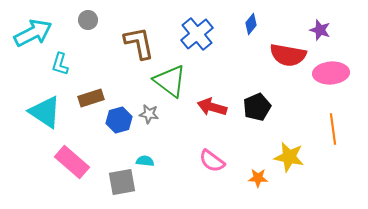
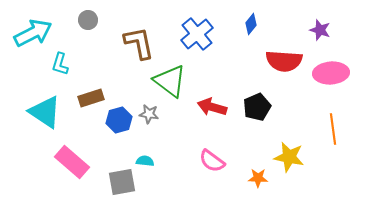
red semicircle: moved 4 px left, 6 px down; rotated 6 degrees counterclockwise
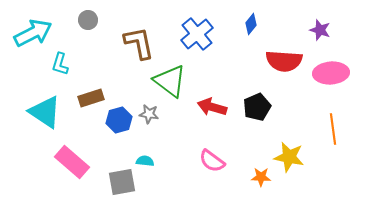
orange star: moved 3 px right, 1 px up
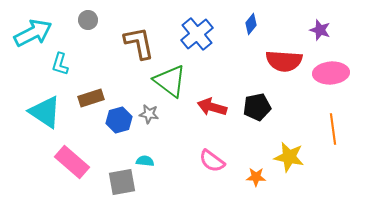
black pentagon: rotated 12 degrees clockwise
orange star: moved 5 px left
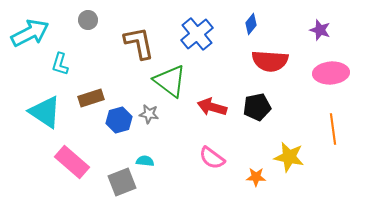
cyan arrow: moved 3 px left
red semicircle: moved 14 px left
pink semicircle: moved 3 px up
gray square: rotated 12 degrees counterclockwise
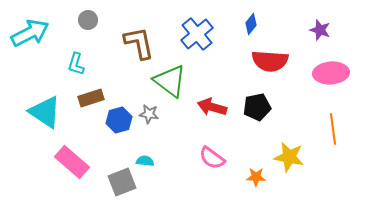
cyan L-shape: moved 16 px right
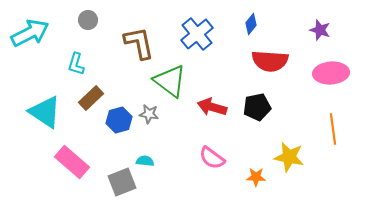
brown rectangle: rotated 25 degrees counterclockwise
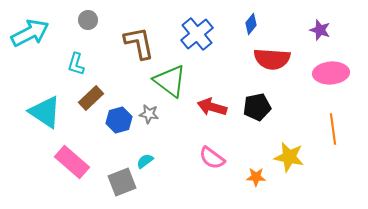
red semicircle: moved 2 px right, 2 px up
cyan semicircle: rotated 42 degrees counterclockwise
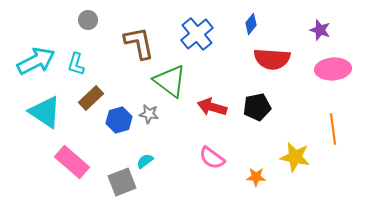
cyan arrow: moved 6 px right, 28 px down
pink ellipse: moved 2 px right, 4 px up
yellow star: moved 6 px right
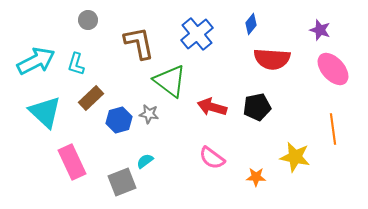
pink ellipse: rotated 52 degrees clockwise
cyan triangle: rotated 9 degrees clockwise
pink rectangle: rotated 24 degrees clockwise
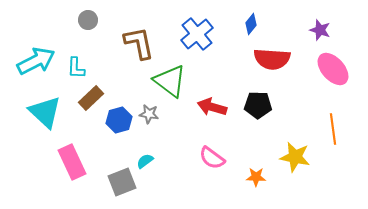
cyan L-shape: moved 4 px down; rotated 15 degrees counterclockwise
black pentagon: moved 1 px right, 2 px up; rotated 12 degrees clockwise
